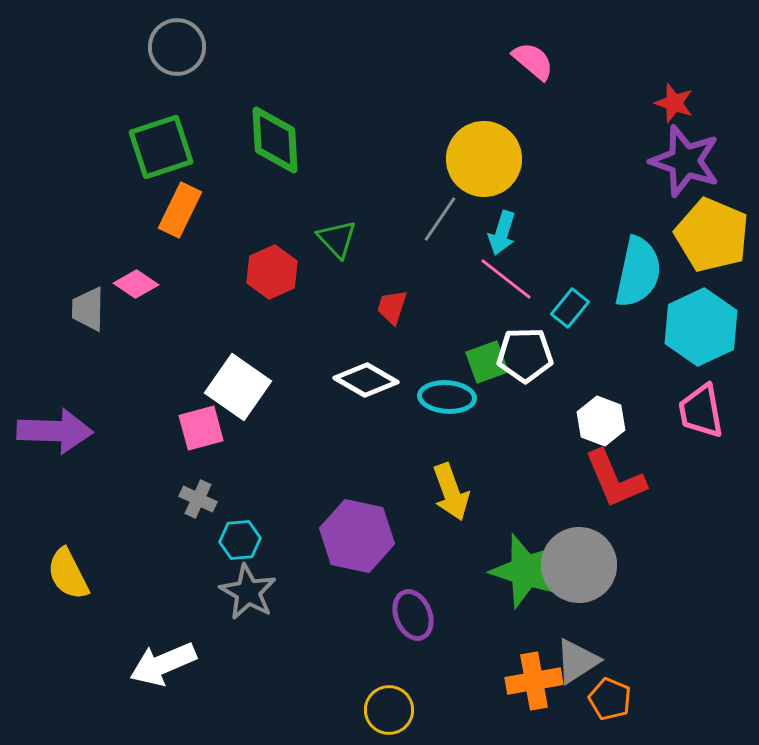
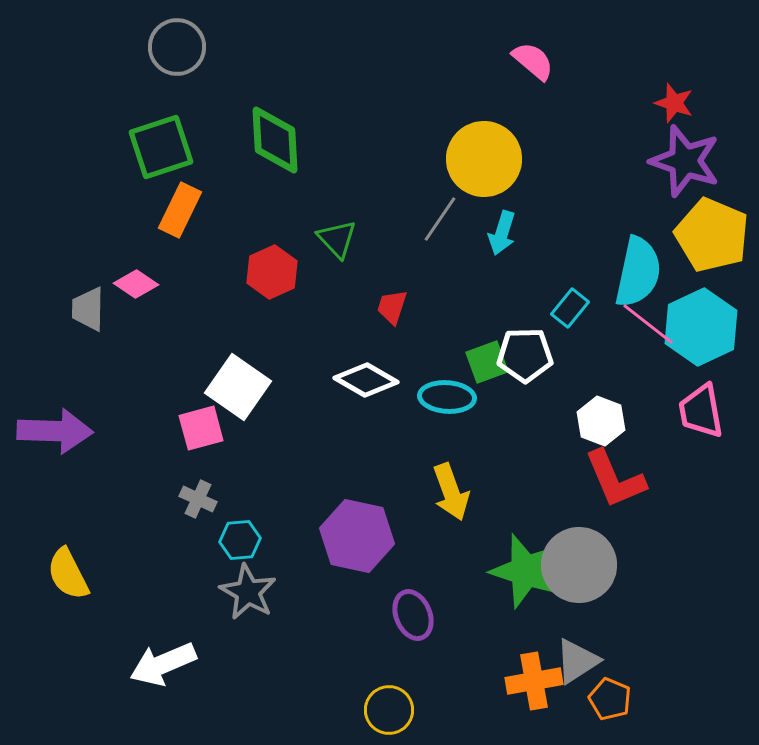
pink line at (506, 279): moved 142 px right, 45 px down
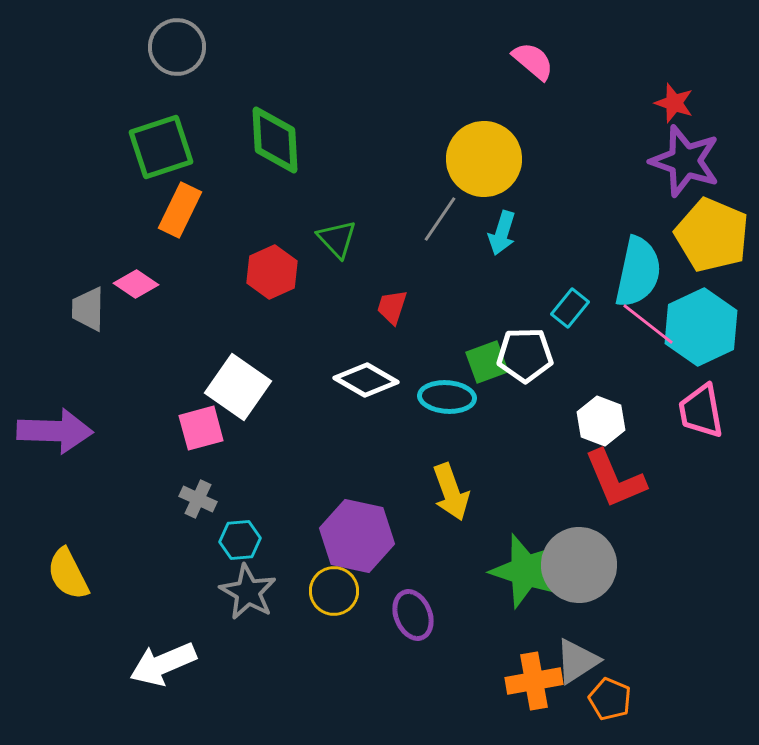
yellow circle at (389, 710): moved 55 px left, 119 px up
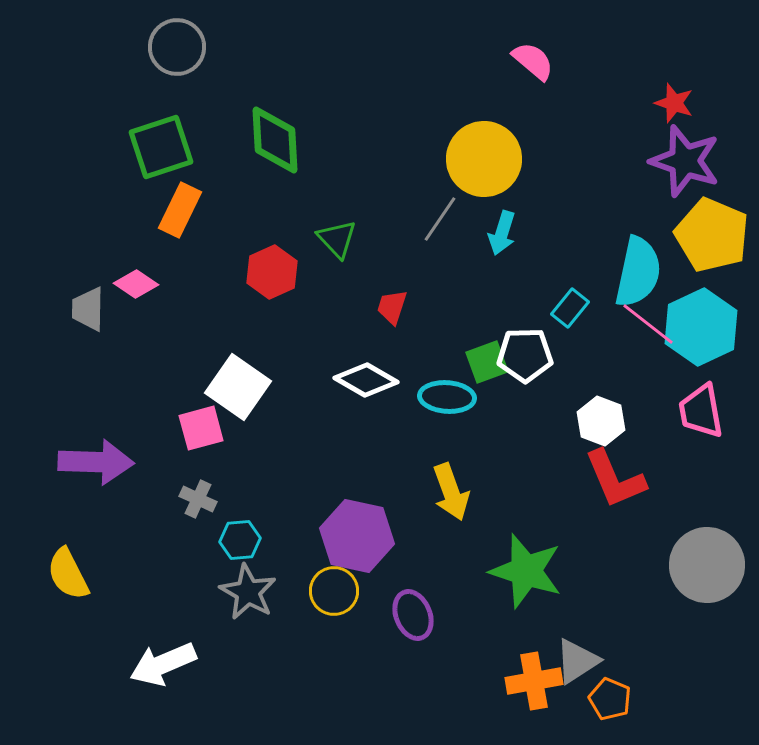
purple arrow at (55, 431): moved 41 px right, 31 px down
gray circle at (579, 565): moved 128 px right
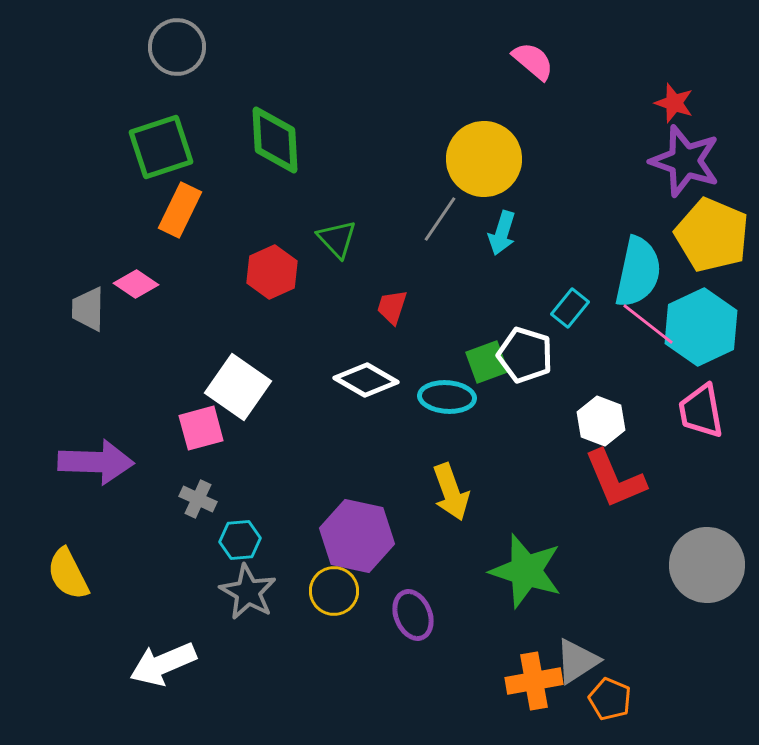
white pentagon at (525, 355): rotated 18 degrees clockwise
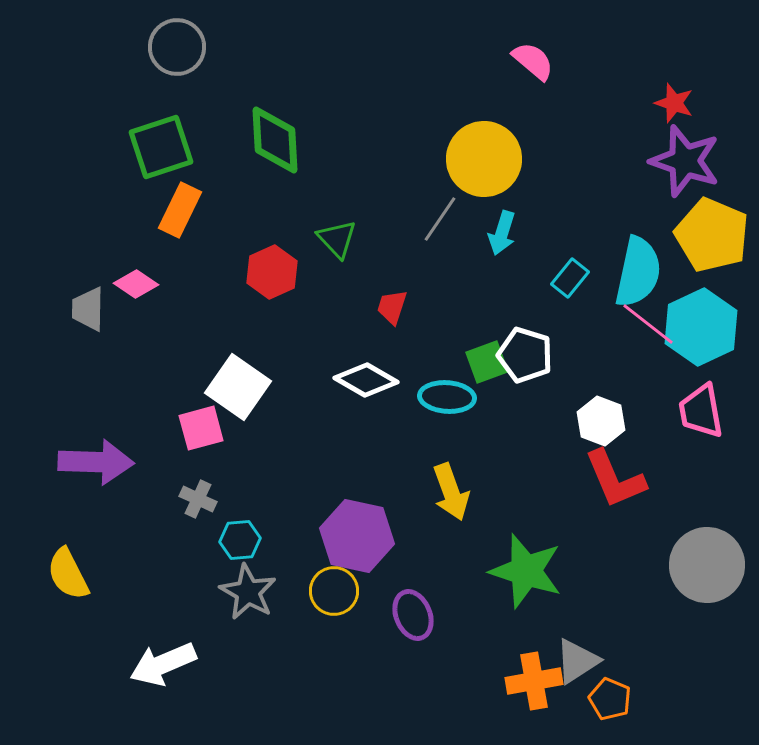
cyan rectangle at (570, 308): moved 30 px up
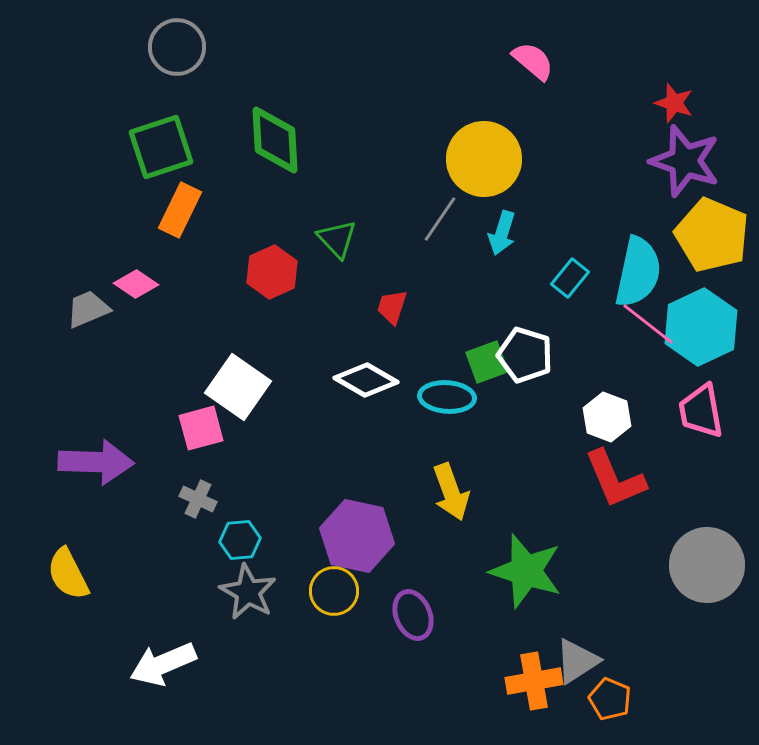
gray trapezoid at (88, 309): rotated 66 degrees clockwise
white hexagon at (601, 421): moved 6 px right, 4 px up
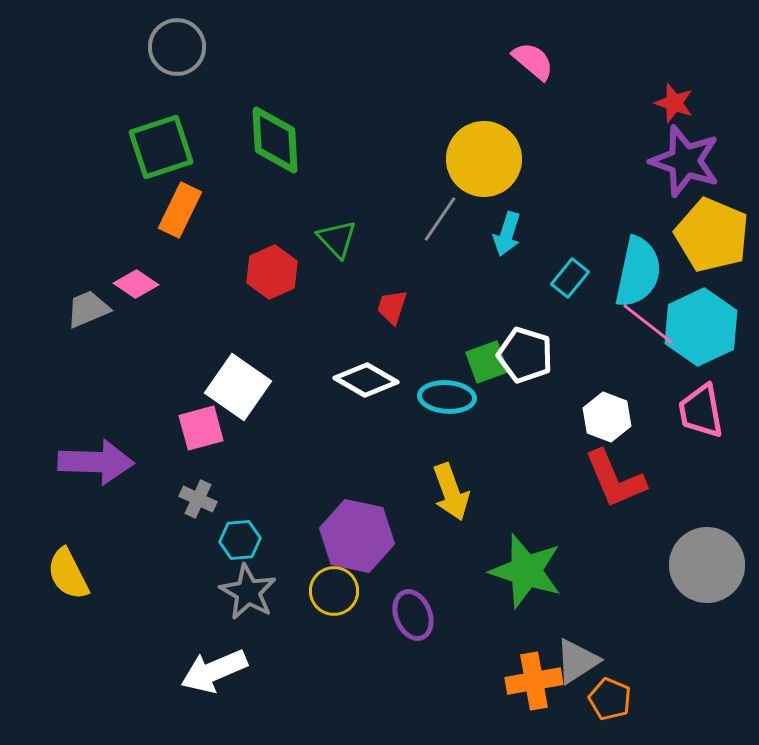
cyan arrow at (502, 233): moved 5 px right, 1 px down
white arrow at (163, 664): moved 51 px right, 7 px down
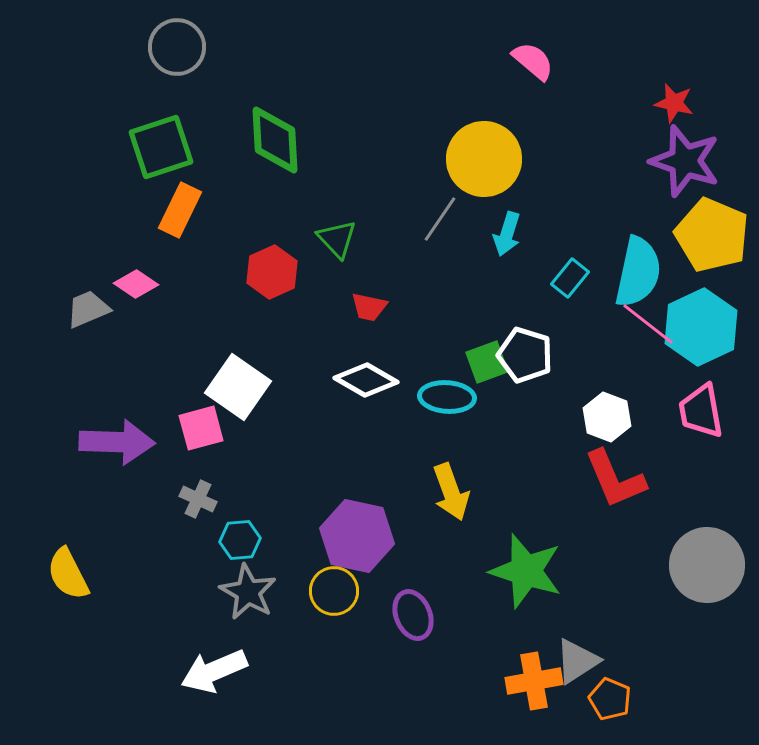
red star at (674, 103): rotated 6 degrees counterclockwise
red trapezoid at (392, 307): moved 23 px left; rotated 96 degrees counterclockwise
purple arrow at (96, 462): moved 21 px right, 20 px up
